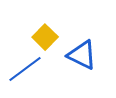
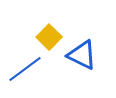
yellow square: moved 4 px right
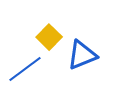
blue triangle: rotated 48 degrees counterclockwise
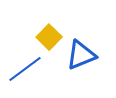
blue triangle: moved 1 px left
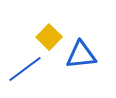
blue triangle: rotated 16 degrees clockwise
